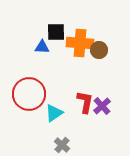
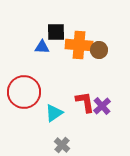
orange cross: moved 1 px left, 2 px down
red circle: moved 5 px left, 2 px up
red L-shape: rotated 20 degrees counterclockwise
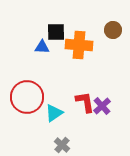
brown circle: moved 14 px right, 20 px up
red circle: moved 3 px right, 5 px down
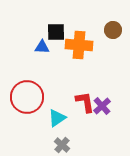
cyan triangle: moved 3 px right, 5 px down
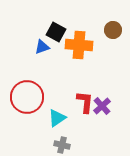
black square: rotated 30 degrees clockwise
blue triangle: rotated 21 degrees counterclockwise
red L-shape: rotated 15 degrees clockwise
gray cross: rotated 28 degrees counterclockwise
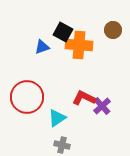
black square: moved 7 px right
red L-shape: moved 1 px left, 4 px up; rotated 70 degrees counterclockwise
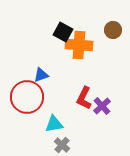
blue triangle: moved 1 px left, 28 px down
red L-shape: rotated 90 degrees counterclockwise
cyan triangle: moved 3 px left, 6 px down; rotated 24 degrees clockwise
gray cross: rotated 28 degrees clockwise
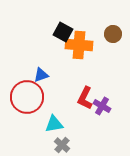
brown circle: moved 4 px down
red L-shape: moved 1 px right
purple cross: rotated 18 degrees counterclockwise
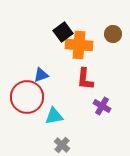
black square: rotated 24 degrees clockwise
red L-shape: moved 19 px up; rotated 20 degrees counterclockwise
cyan triangle: moved 8 px up
